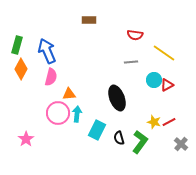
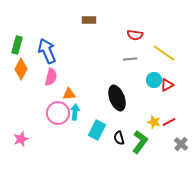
gray line: moved 1 px left, 3 px up
cyan arrow: moved 2 px left, 2 px up
pink star: moved 5 px left; rotated 14 degrees clockwise
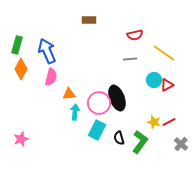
red semicircle: rotated 21 degrees counterclockwise
pink circle: moved 41 px right, 10 px up
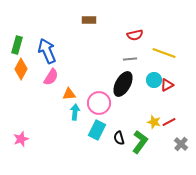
yellow line: rotated 15 degrees counterclockwise
pink semicircle: rotated 18 degrees clockwise
black ellipse: moved 6 px right, 14 px up; rotated 50 degrees clockwise
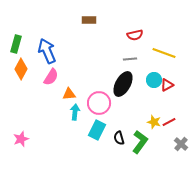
green rectangle: moved 1 px left, 1 px up
